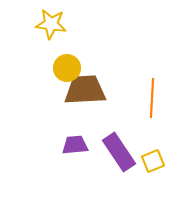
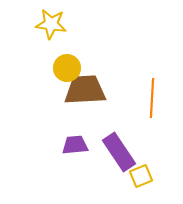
yellow square: moved 12 px left, 15 px down
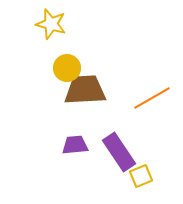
yellow star: rotated 8 degrees clockwise
orange line: rotated 57 degrees clockwise
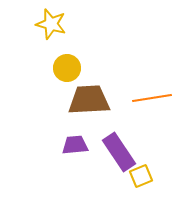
brown trapezoid: moved 4 px right, 10 px down
orange line: rotated 21 degrees clockwise
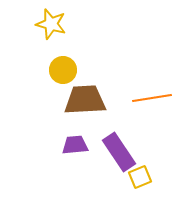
yellow circle: moved 4 px left, 2 px down
brown trapezoid: moved 4 px left
yellow square: moved 1 px left, 1 px down
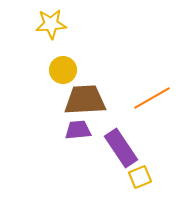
yellow star: rotated 20 degrees counterclockwise
orange line: rotated 21 degrees counterclockwise
purple trapezoid: moved 3 px right, 15 px up
purple rectangle: moved 2 px right, 4 px up
